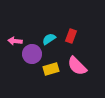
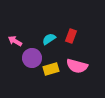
pink arrow: rotated 24 degrees clockwise
purple circle: moved 4 px down
pink semicircle: rotated 30 degrees counterclockwise
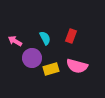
cyan semicircle: moved 4 px left, 1 px up; rotated 96 degrees clockwise
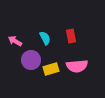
red rectangle: rotated 32 degrees counterclockwise
purple circle: moved 1 px left, 2 px down
pink semicircle: rotated 20 degrees counterclockwise
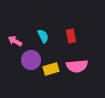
cyan semicircle: moved 2 px left, 2 px up
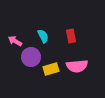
purple circle: moved 3 px up
